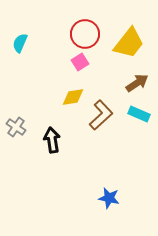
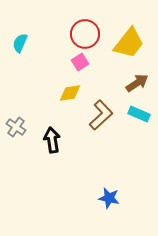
yellow diamond: moved 3 px left, 4 px up
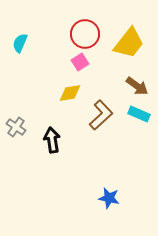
brown arrow: moved 3 px down; rotated 70 degrees clockwise
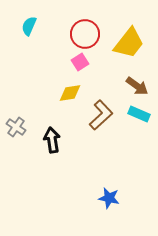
cyan semicircle: moved 9 px right, 17 px up
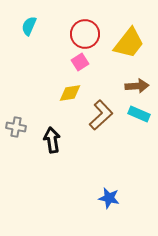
brown arrow: rotated 40 degrees counterclockwise
gray cross: rotated 24 degrees counterclockwise
